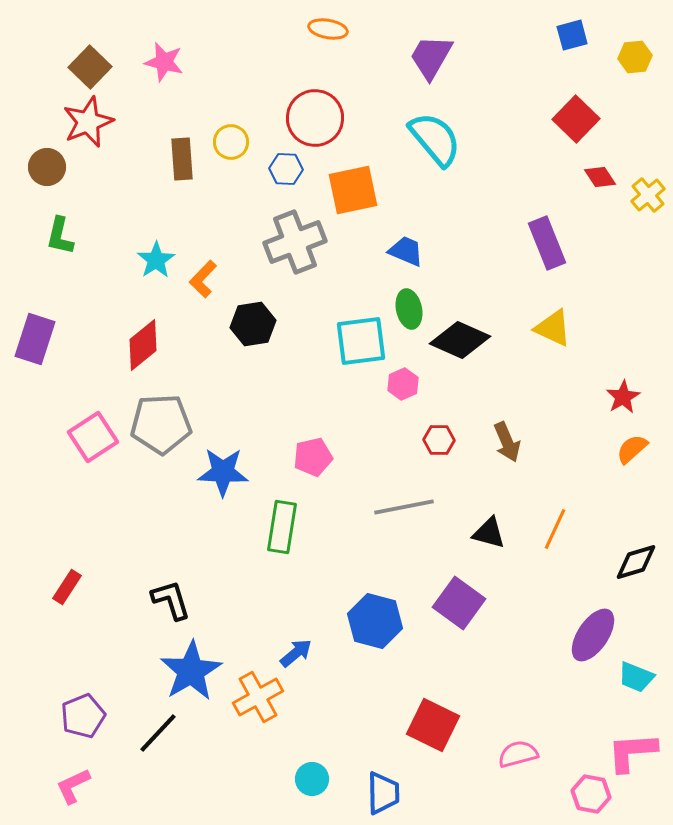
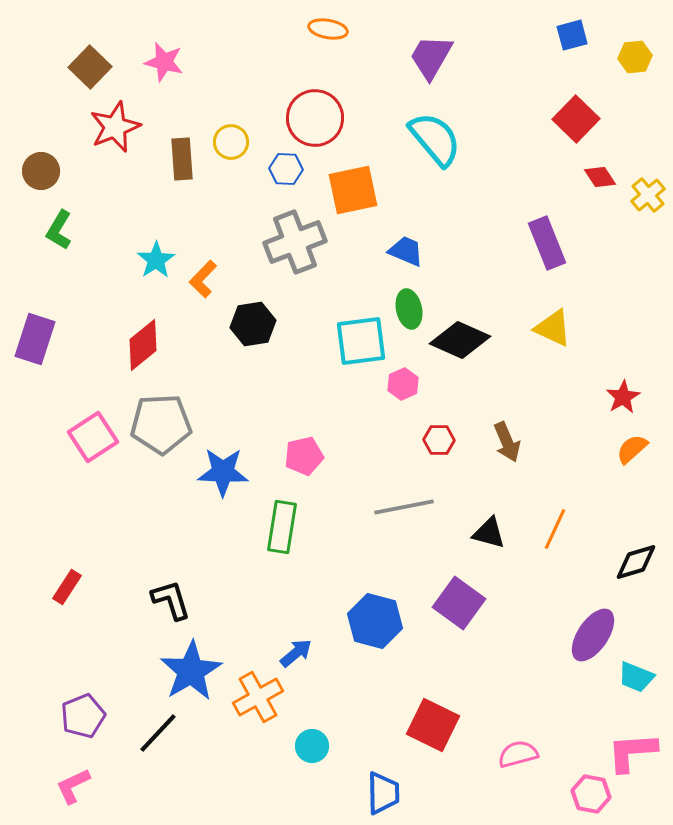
red star at (88, 122): moved 27 px right, 5 px down
brown circle at (47, 167): moved 6 px left, 4 px down
green L-shape at (60, 236): moved 1 px left, 6 px up; rotated 18 degrees clockwise
pink pentagon at (313, 457): moved 9 px left, 1 px up
cyan circle at (312, 779): moved 33 px up
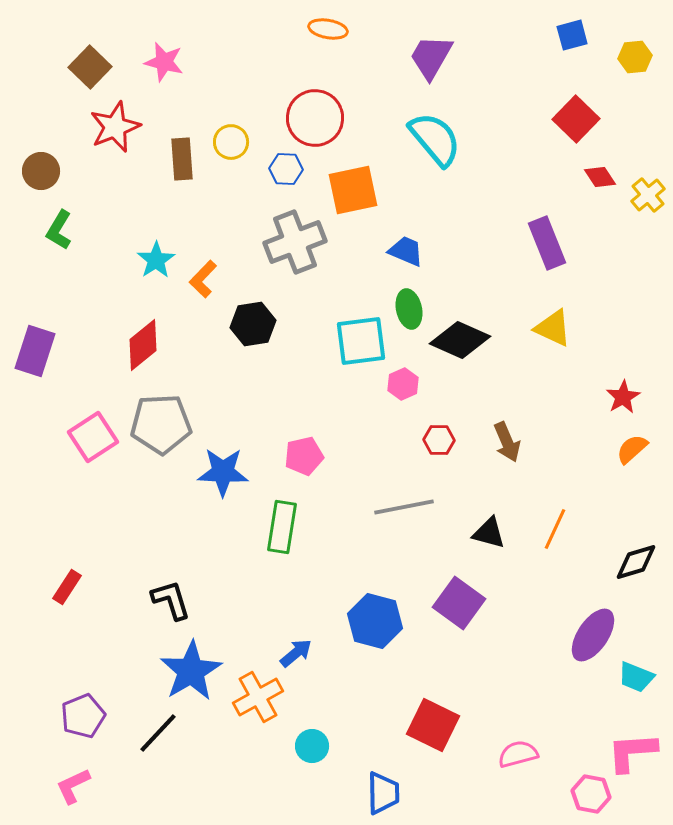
purple rectangle at (35, 339): moved 12 px down
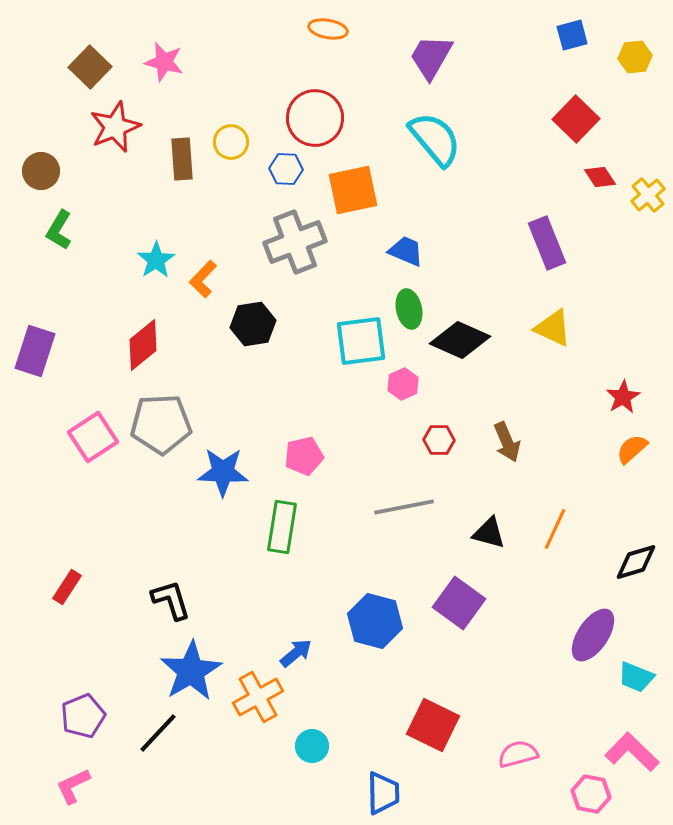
pink L-shape at (632, 752): rotated 48 degrees clockwise
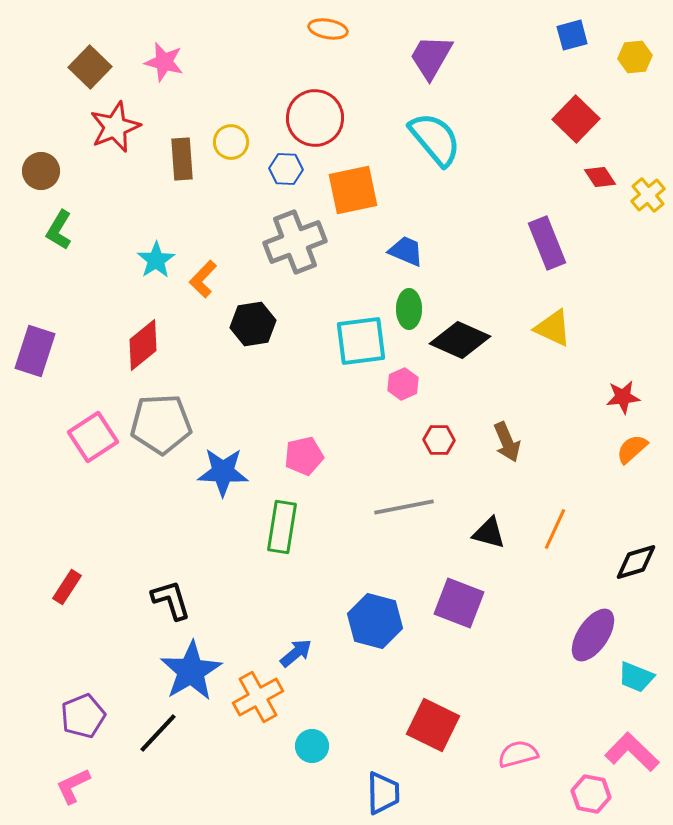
green ellipse at (409, 309): rotated 12 degrees clockwise
red star at (623, 397): rotated 24 degrees clockwise
purple square at (459, 603): rotated 15 degrees counterclockwise
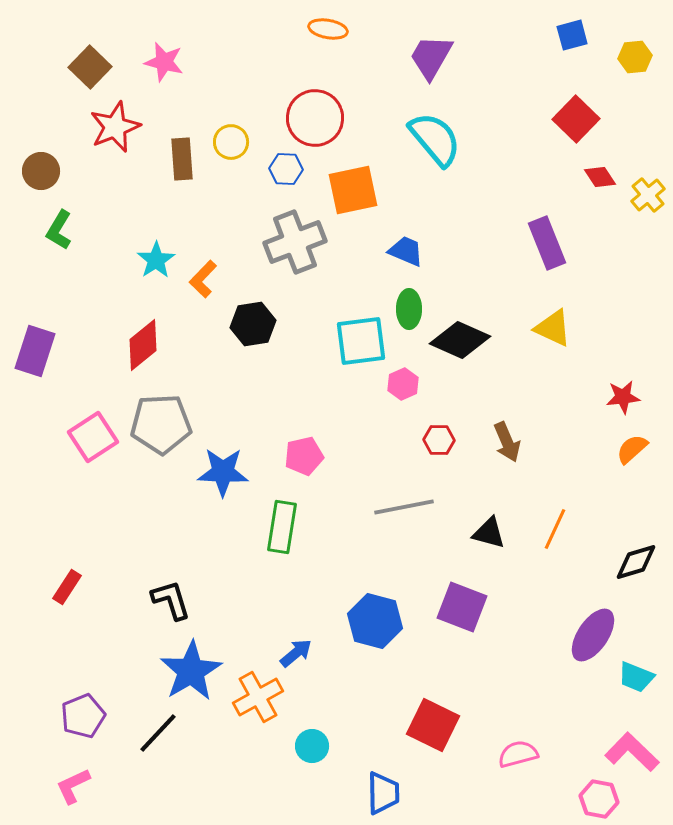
purple square at (459, 603): moved 3 px right, 4 px down
pink hexagon at (591, 794): moved 8 px right, 5 px down
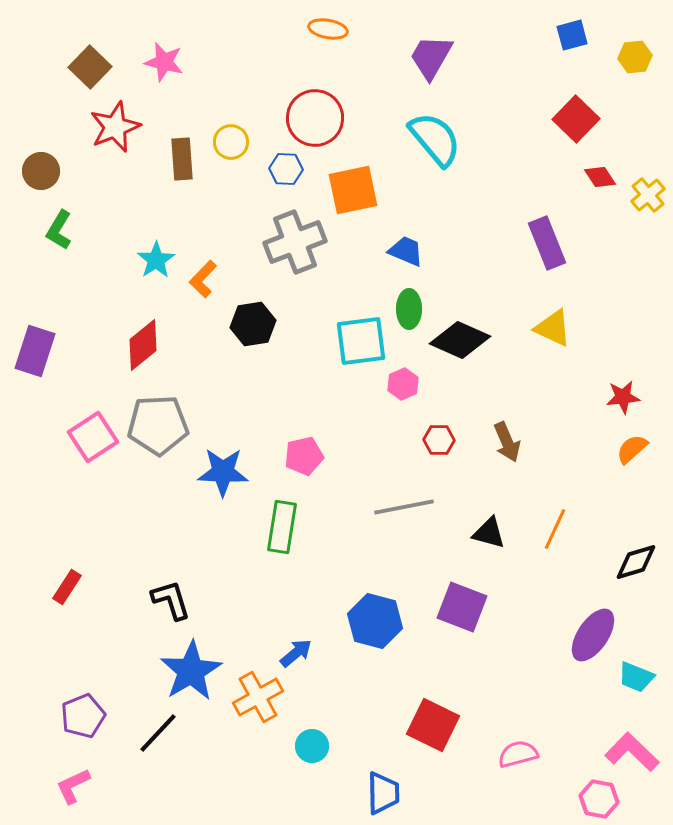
gray pentagon at (161, 424): moved 3 px left, 1 px down
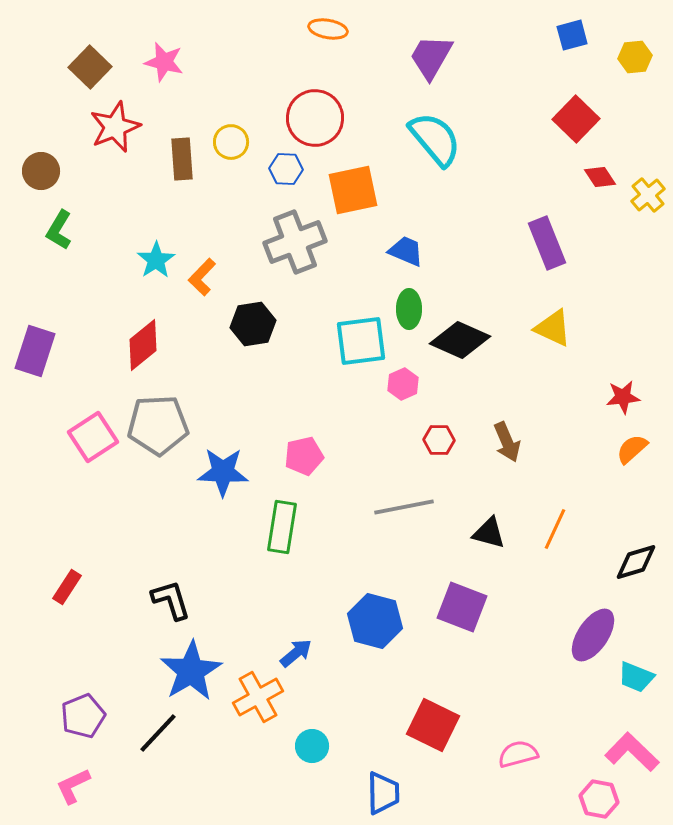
orange L-shape at (203, 279): moved 1 px left, 2 px up
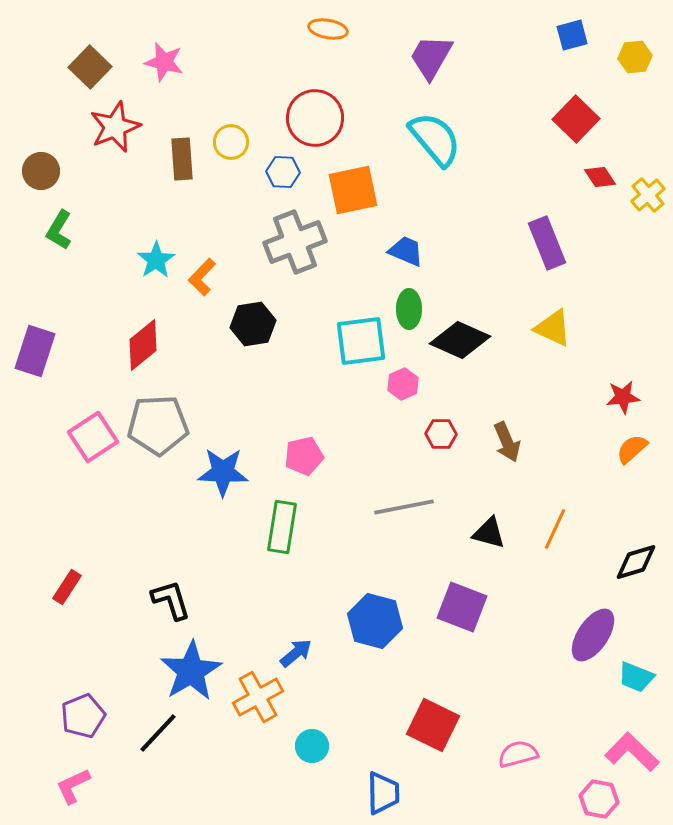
blue hexagon at (286, 169): moved 3 px left, 3 px down
red hexagon at (439, 440): moved 2 px right, 6 px up
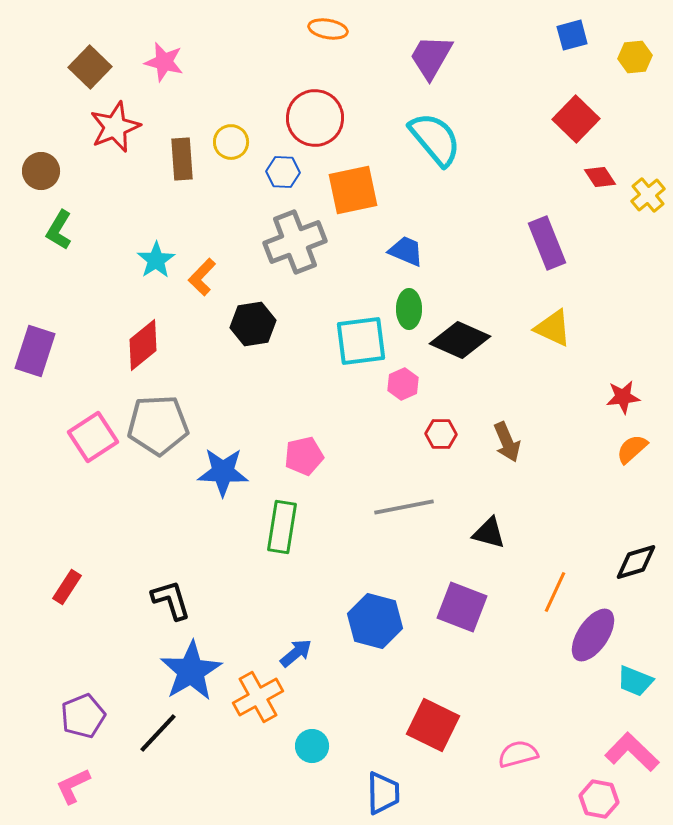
orange line at (555, 529): moved 63 px down
cyan trapezoid at (636, 677): moved 1 px left, 4 px down
